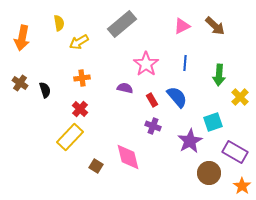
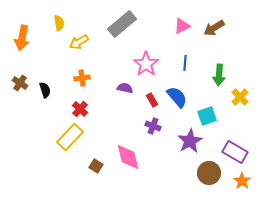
brown arrow: moved 1 px left, 2 px down; rotated 105 degrees clockwise
cyan square: moved 6 px left, 6 px up
orange star: moved 5 px up
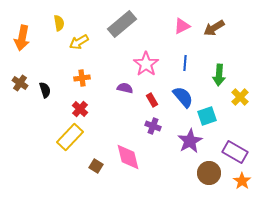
blue semicircle: moved 6 px right
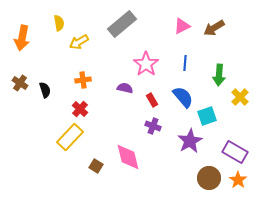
orange cross: moved 1 px right, 2 px down
brown circle: moved 5 px down
orange star: moved 4 px left, 1 px up
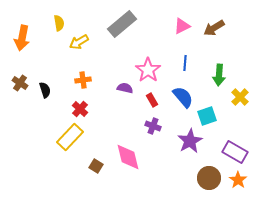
pink star: moved 2 px right, 6 px down
